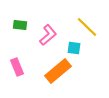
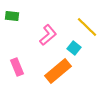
green rectangle: moved 8 px left, 9 px up
cyan square: rotated 32 degrees clockwise
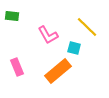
pink L-shape: rotated 100 degrees clockwise
cyan square: rotated 24 degrees counterclockwise
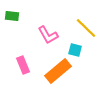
yellow line: moved 1 px left, 1 px down
cyan square: moved 1 px right, 2 px down
pink rectangle: moved 6 px right, 2 px up
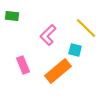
pink L-shape: rotated 75 degrees clockwise
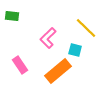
pink L-shape: moved 3 px down
pink rectangle: moved 3 px left; rotated 12 degrees counterclockwise
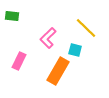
pink rectangle: moved 1 px left, 4 px up; rotated 60 degrees clockwise
orange rectangle: rotated 20 degrees counterclockwise
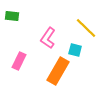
pink L-shape: rotated 10 degrees counterclockwise
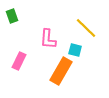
green rectangle: rotated 64 degrees clockwise
pink L-shape: moved 1 px down; rotated 30 degrees counterclockwise
orange rectangle: moved 3 px right
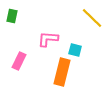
green rectangle: rotated 32 degrees clockwise
yellow line: moved 6 px right, 10 px up
pink L-shape: rotated 90 degrees clockwise
orange rectangle: moved 1 px right, 1 px down; rotated 16 degrees counterclockwise
